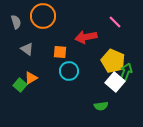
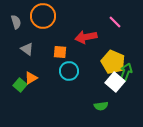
yellow pentagon: moved 1 px down
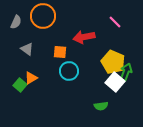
gray semicircle: rotated 40 degrees clockwise
red arrow: moved 2 px left
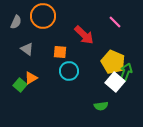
red arrow: moved 2 px up; rotated 125 degrees counterclockwise
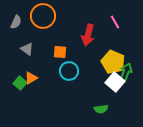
pink line: rotated 16 degrees clockwise
red arrow: moved 4 px right; rotated 60 degrees clockwise
green square: moved 2 px up
green semicircle: moved 3 px down
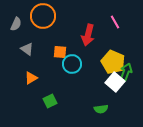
gray semicircle: moved 2 px down
cyan circle: moved 3 px right, 7 px up
green square: moved 30 px right, 18 px down; rotated 24 degrees clockwise
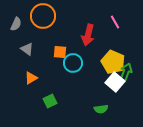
cyan circle: moved 1 px right, 1 px up
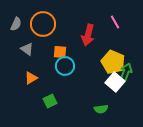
orange circle: moved 8 px down
cyan circle: moved 8 px left, 3 px down
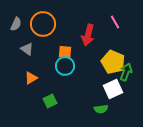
orange square: moved 5 px right
white square: moved 2 px left, 7 px down; rotated 24 degrees clockwise
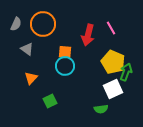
pink line: moved 4 px left, 6 px down
orange triangle: rotated 16 degrees counterclockwise
